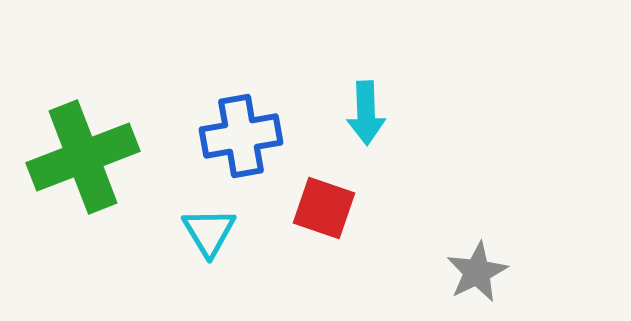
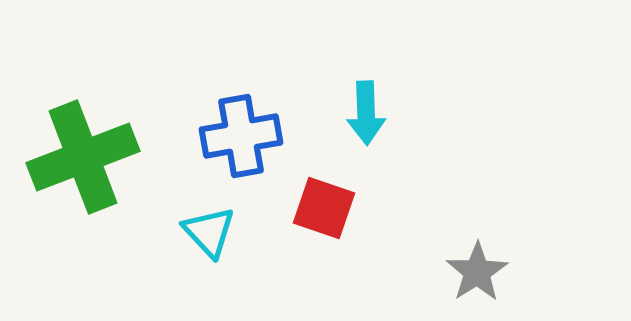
cyan triangle: rotated 12 degrees counterclockwise
gray star: rotated 6 degrees counterclockwise
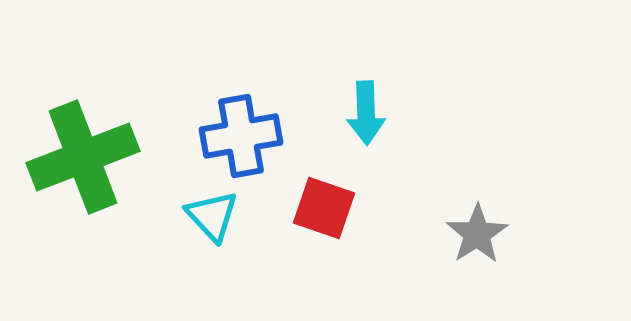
cyan triangle: moved 3 px right, 16 px up
gray star: moved 38 px up
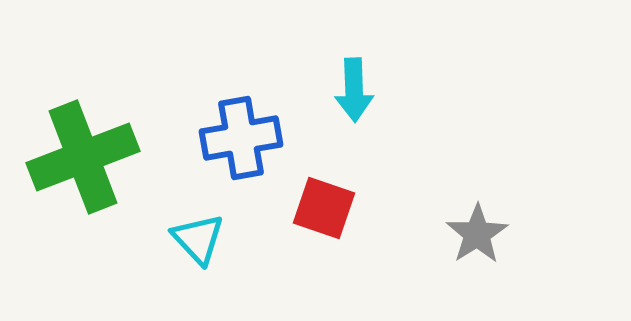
cyan arrow: moved 12 px left, 23 px up
blue cross: moved 2 px down
cyan triangle: moved 14 px left, 23 px down
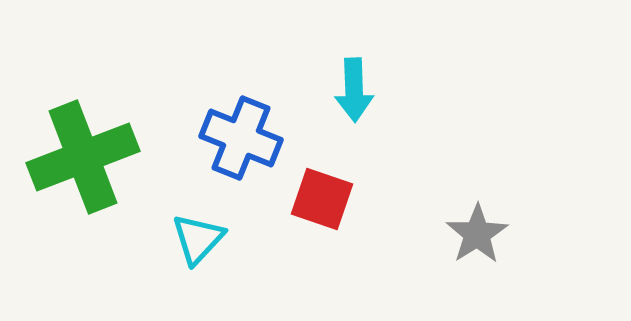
blue cross: rotated 32 degrees clockwise
red square: moved 2 px left, 9 px up
cyan triangle: rotated 26 degrees clockwise
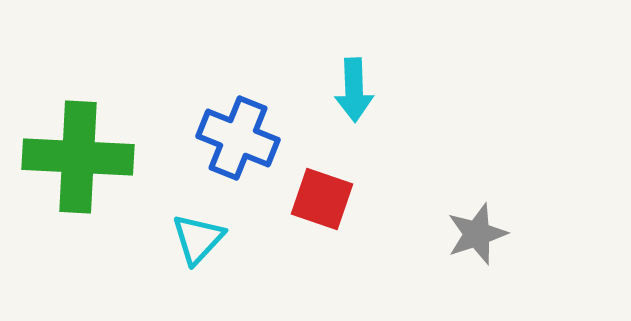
blue cross: moved 3 px left
green cross: moved 5 px left; rotated 24 degrees clockwise
gray star: rotated 14 degrees clockwise
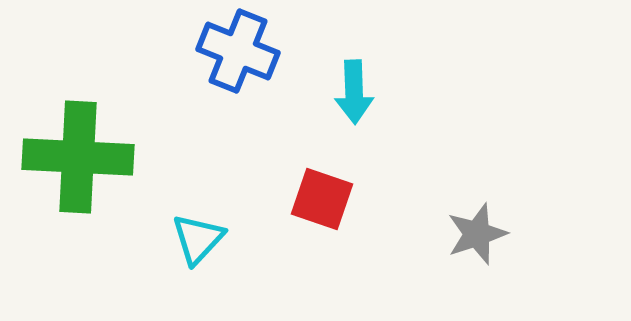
cyan arrow: moved 2 px down
blue cross: moved 87 px up
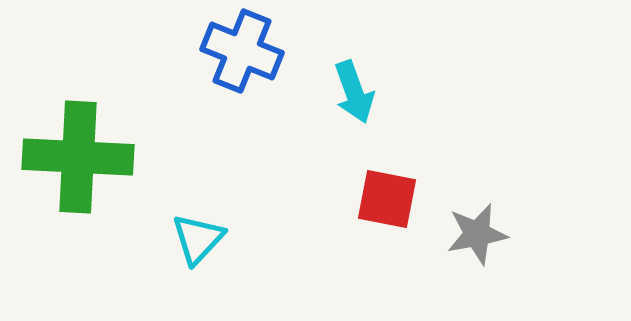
blue cross: moved 4 px right
cyan arrow: rotated 18 degrees counterclockwise
red square: moved 65 px right; rotated 8 degrees counterclockwise
gray star: rotated 8 degrees clockwise
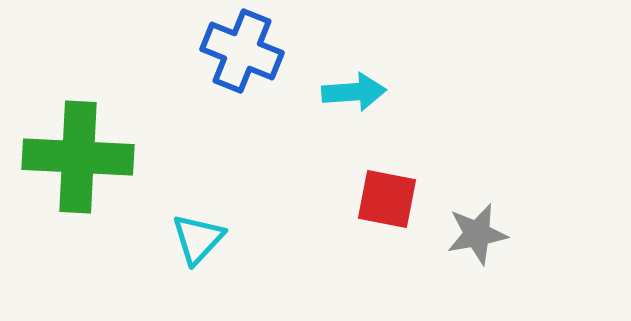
cyan arrow: rotated 74 degrees counterclockwise
